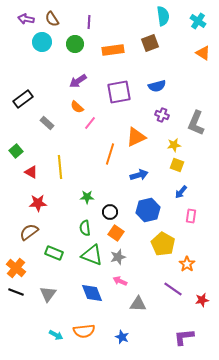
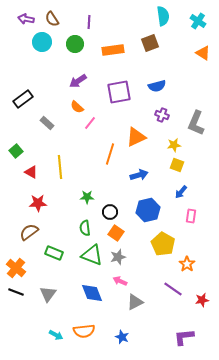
gray triangle at (138, 304): moved 3 px left, 2 px up; rotated 30 degrees counterclockwise
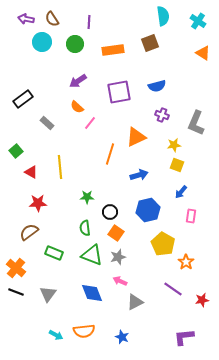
orange star at (187, 264): moved 1 px left, 2 px up
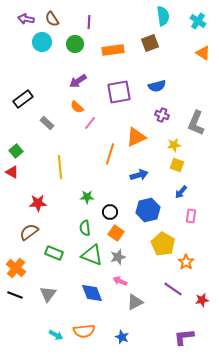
red triangle at (31, 172): moved 19 px left
black line at (16, 292): moved 1 px left, 3 px down
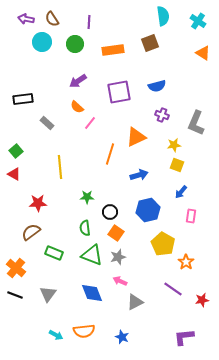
black rectangle at (23, 99): rotated 30 degrees clockwise
red triangle at (12, 172): moved 2 px right, 2 px down
brown semicircle at (29, 232): moved 2 px right
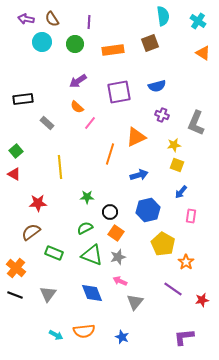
green semicircle at (85, 228): rotated 70 degrees clockwise
gray triangle at (135, 302): rotated 24 degrees counterclockwise
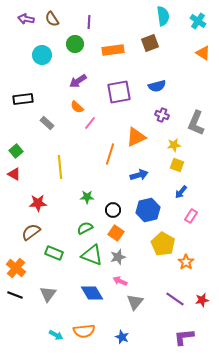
cyan circle at (42, 42): moved 13 px down
black circle at (110, 212): moved 3 px right, 2 px up
pink rectangle at (191, 216): rotated 24 degrees clockwise
purple line at (173, 289): moved 2 px right, 10 px down
blue diamond at (92, 293): rotated 10 degrees counterclockwise
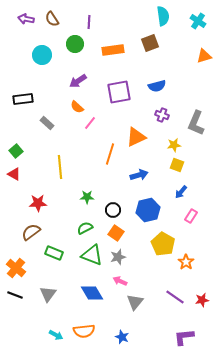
orange triangle at (203, 53): moved 1 px right, 3 px down; rotated 49 degrees counterclockwise
purple line at (175, 299): moved 2 px up
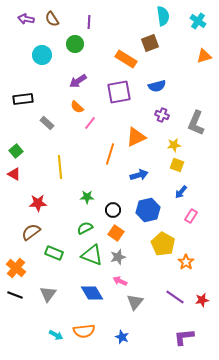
orange rectangle at (113, 50): moved 13 px right, 9 px down; rotated 40 degrees clockwise
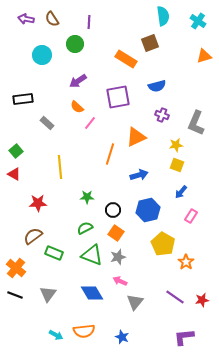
purple square at (119, 92): moved 1 px left, 5 px down
yellow star at (174, 145): moved 2 px right
brown semicircle at (31, 232): moved 2 px right, 4 px down
